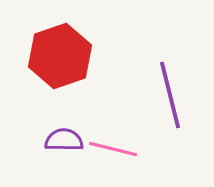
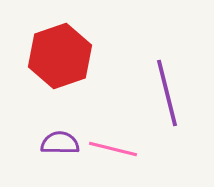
purple line: moved 3 px left, 2 px up
purple semicircle: moved 4 px left, 3 px down
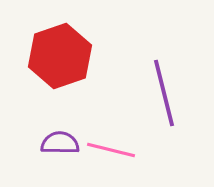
purple line: moved 3 px left
pink line: moved 2 px left, 1 px down
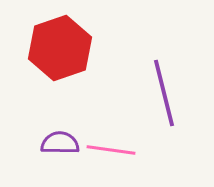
red hexagon: moved 8 px up
pink line: rotated 6 degrees counterclockwise
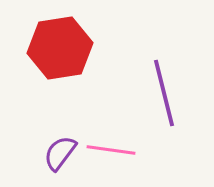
red hexagon: rotated 10 degrees clockwise
purple semicircle: moved 10 px down; rotated 54 degrees counterclockwise
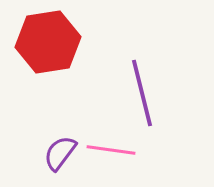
red hexagon: moved 12 px left, 6 px up
purple line: moved 22 px left
